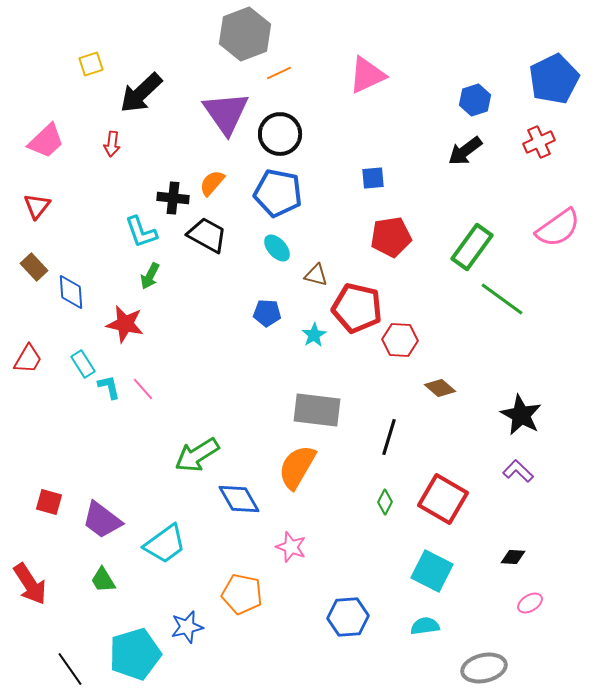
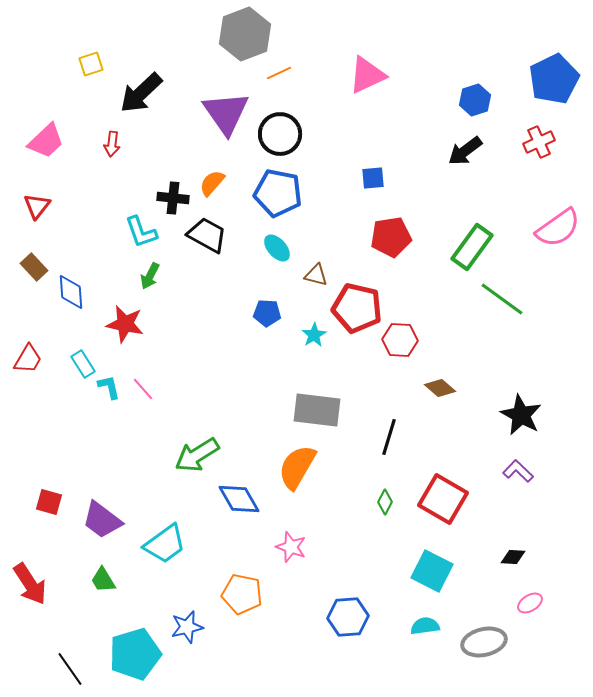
gray ellipse at (484, 668): moved 26 px up
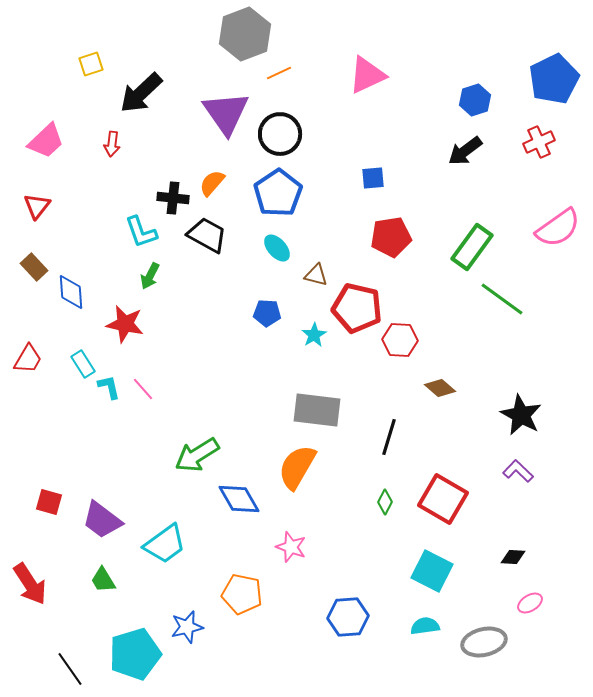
blue pentagon at (278, 193): rotated 27 degrees clockwise
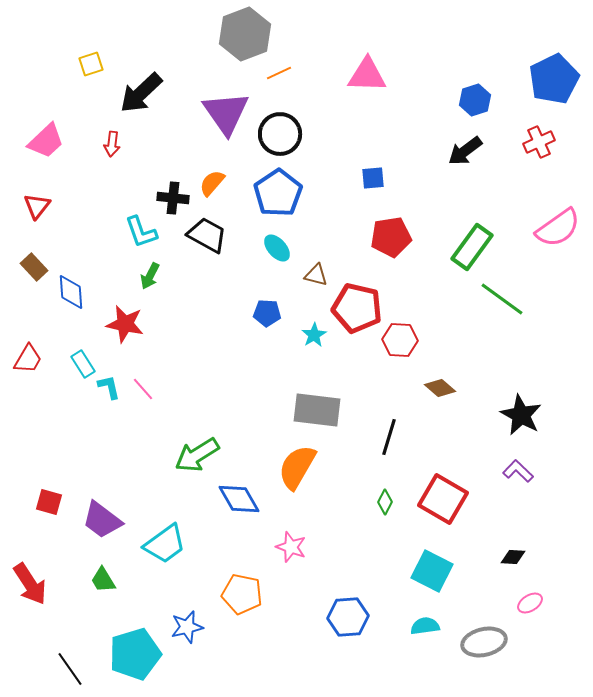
pink triangle at (367, 75): rotated 27 degrees clockwise
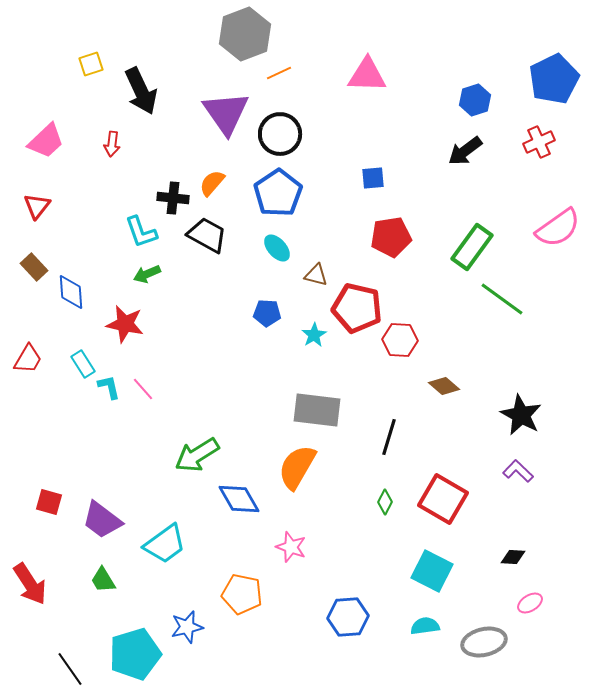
black arrow at (141, 93): moved 2 px up; rotated 72 degrees counterclockwise
green arrow at (150, 276): moved 3 px left, 2 px up; rotated 40 degrees clockwise
brown diamond at (440, 388): moved 4 px right, 2 px up
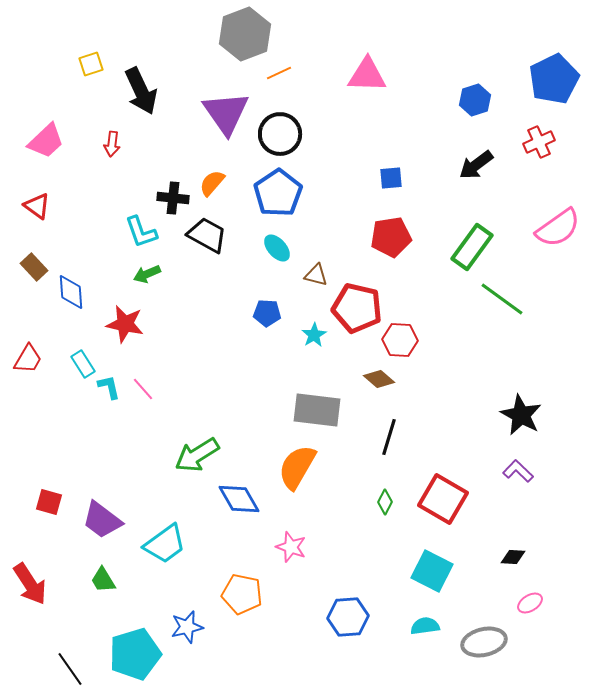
black arrow at (465, 151): moved 11 px right, 14 px down
blue square at (373, 178): moved 18 px right
red triangle at (37, 206): rotated 32 degrees counterclockwise
brown diamond at (444, 386): moved 65 px left, 7 px up
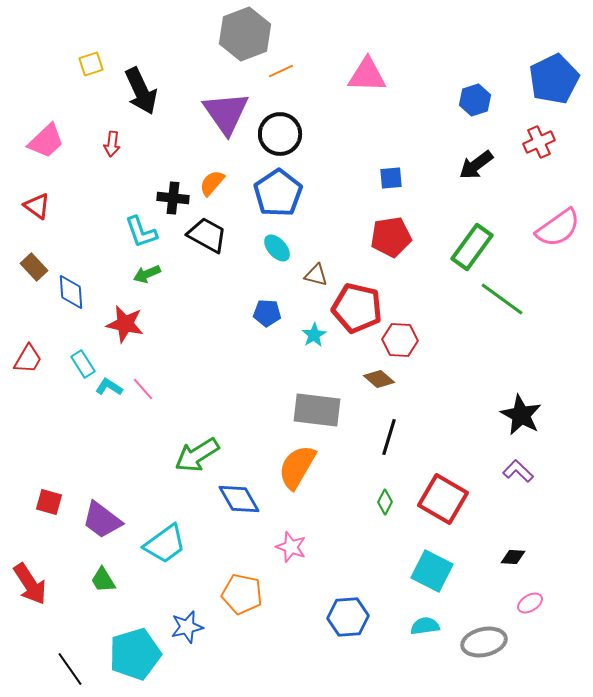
orange line at (279, 73): moved 2 px right, 2 px up
cyan L-shape at (109, 387): rotated 44 degrees counterclockwise
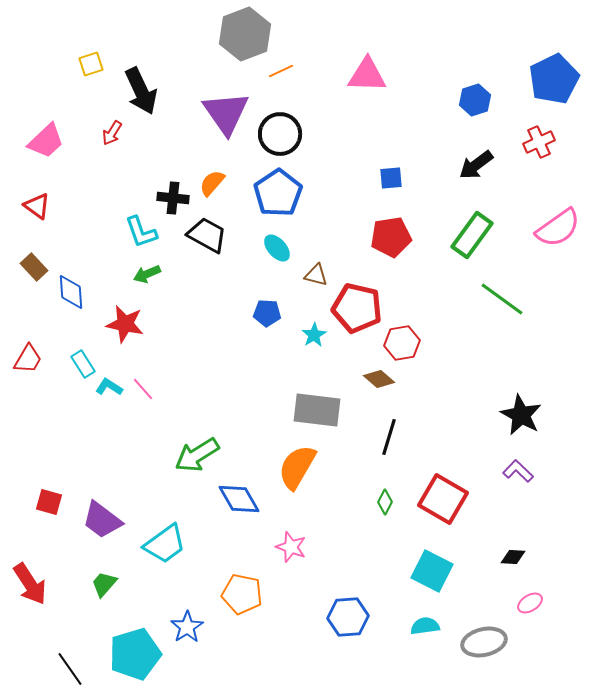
red arrow at (112, 144): moved 11 px up; rotated 25 degrees clockwise
green rectangle at (472, 247): moved 12 px up
red hexagon at (400, 340): moved 2 px right, 3 px down; rotated 12 degrees counterclockwise
green trapezoid at (103, 580): moved 1 px right, 4 px down; rotated 72 degrees clockwise
blue star at (187, 627): rotated 20 degrees counterclockwise
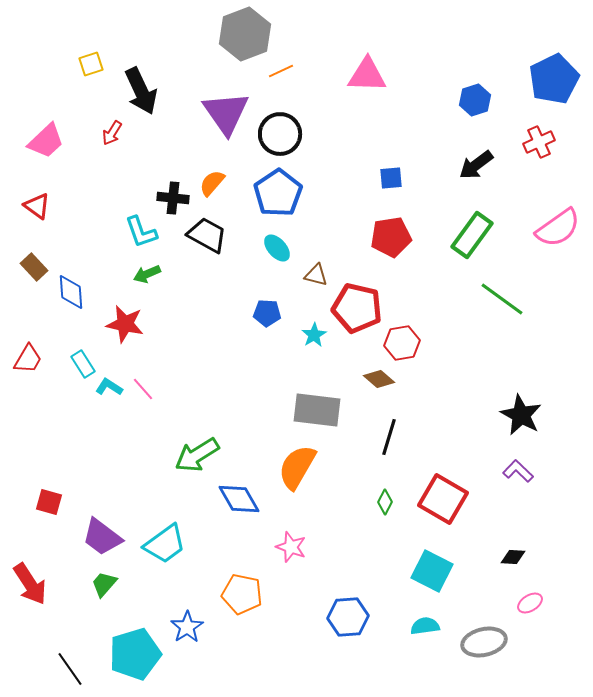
purple trapezoid at (102, 520): moved 17 px down
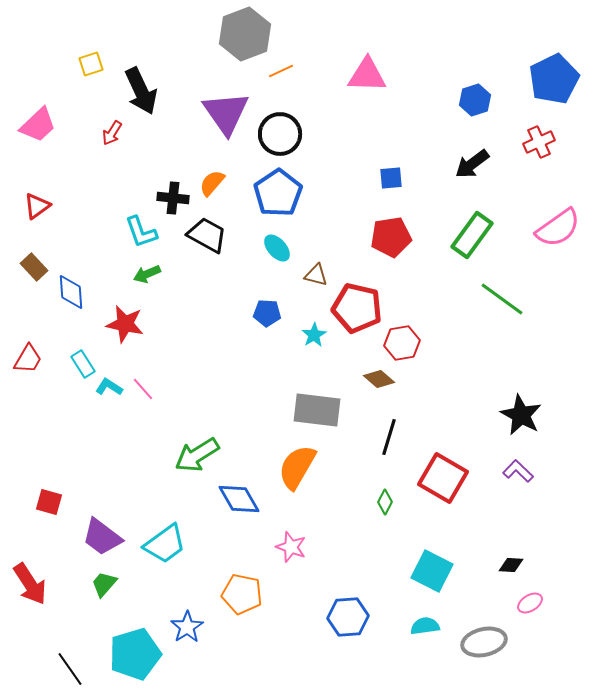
pink trapezoid at (46, 141): moved 8 px left, 16 px up
black arrow at (476, 165): moved 4 px left, 1 px up
red triangle at (37, 206): rotated 48 degrees clockwise
red square at (443, 499): moved 21 px up
black diamond at (513, 557): moved 2 px left, 8 px down
